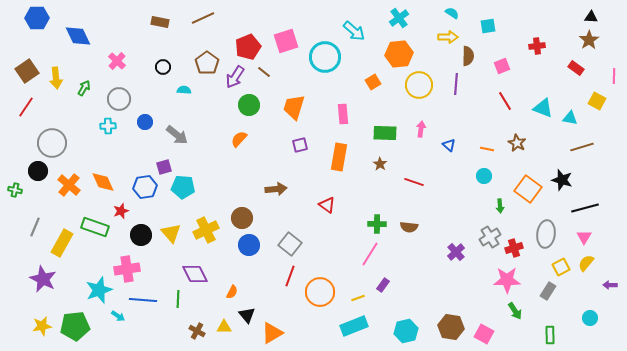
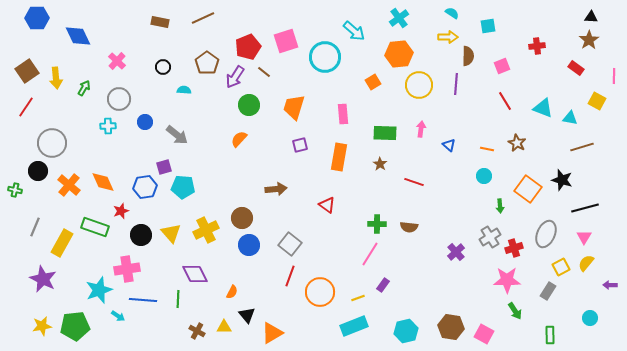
gray ellipse at (546, 234): rotated 16 degrees clockwise
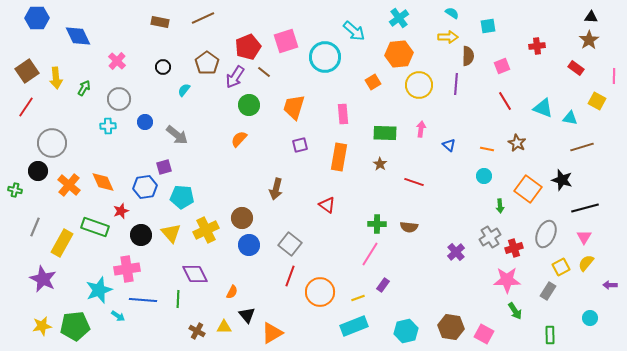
cyan semicircle at (184, 90): rotated 56 degrees counterclockwise
cyan pentagon at (183, 187): moved 1 px left, 10 px down
brown arrow at (276, 189): rotated 110 degrees clockwise
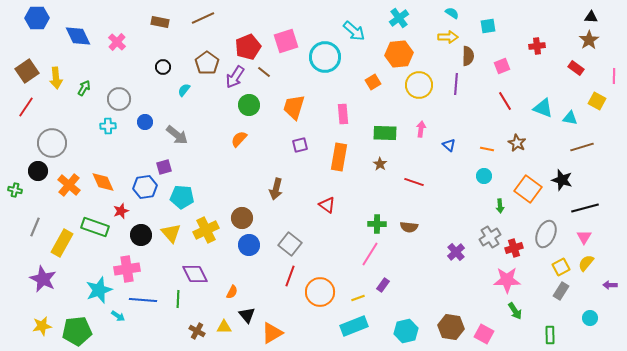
pink cross at (117, 61): moved 19 px up
gray rectangle at (548, 291): moved 13 px right
green pentagon at (75, 326): moved 2 px right, 5 px down
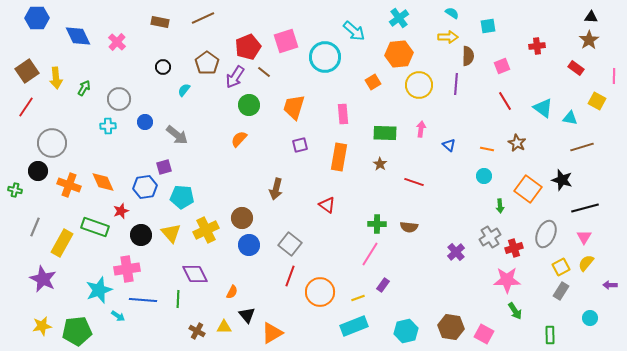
cyan triangle at (543, 108): rotated 15 degrees clockwise
orange cross at (69, 185): rotated 20 degrees counterclockwise
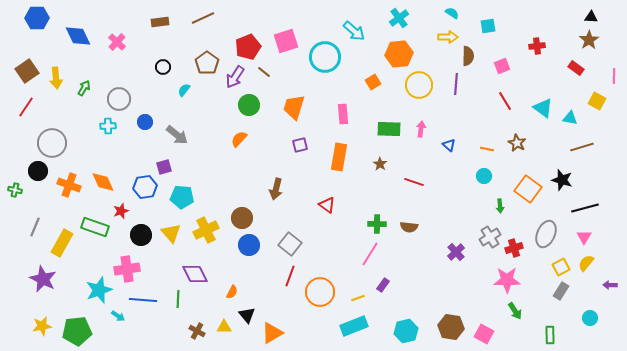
brown rectangle at (160, 22): rotated 18 degrees counterclockwise
green rectangle at (385, 133): moved 4 px right, 4 px up
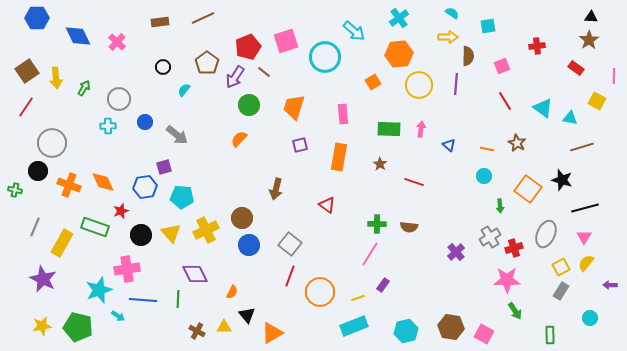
green pentagon at (77, 331): moved 1 px right, 4 px up; rotated 20 degrees clockwise
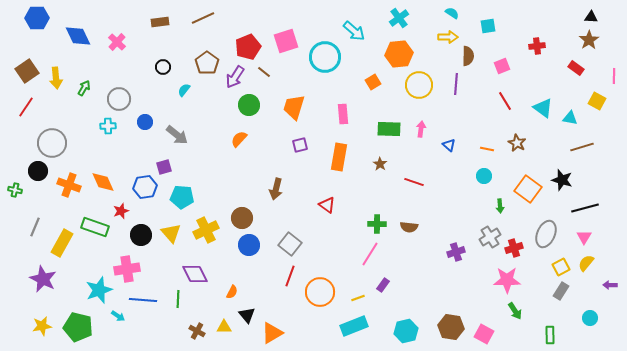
purple cross at (456, 252): rotated 24 degrees clockwise
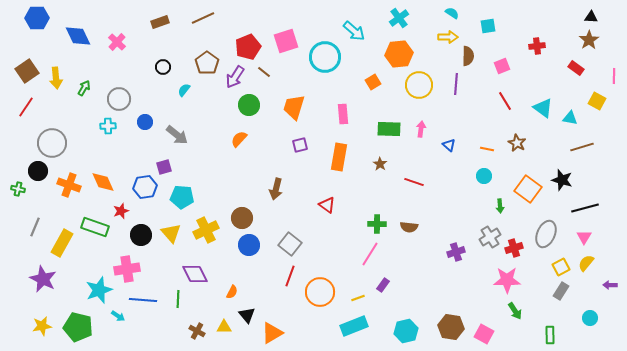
brown rectangle at (160, 22): rotated 12 degrees counterclockwise
green cross at (15, 190): moved 3 px right, 1 px up
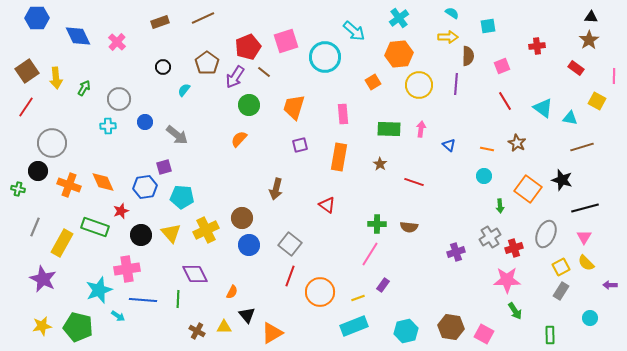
yellow semicircle at (586, 263): rotated 84 degrees counterclockwise
